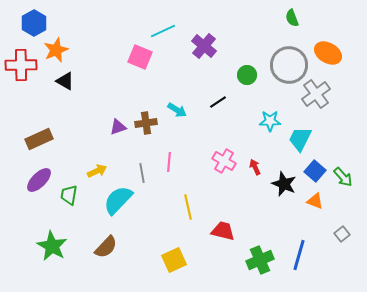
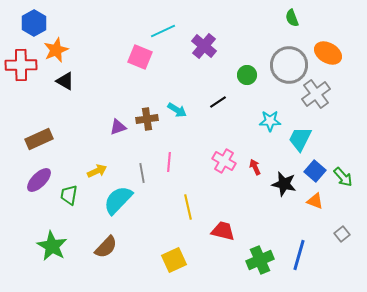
brown cross: moved 1 px right, 4 px up
black star: rotated 10 degrees counterclockwise
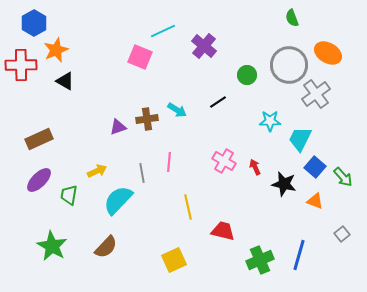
blue square: moved 4 px up
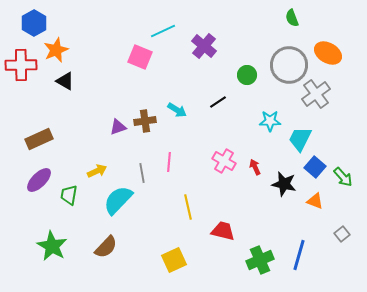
brown cross: moved 2 px left, 2 px down
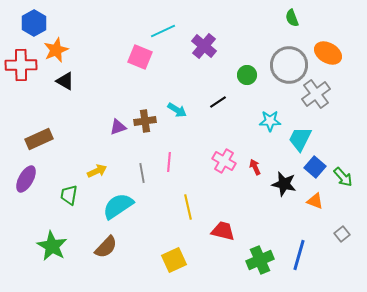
purple ellipse: moved 13 px left, 1 px up; rotated 16 degrees counterclockwise
cyan semicircle: moved 6 px down; rotated 12 degrees clockwise
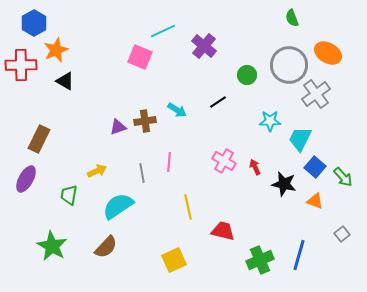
brown rectangle: rotated 40 degrees counterclockwise
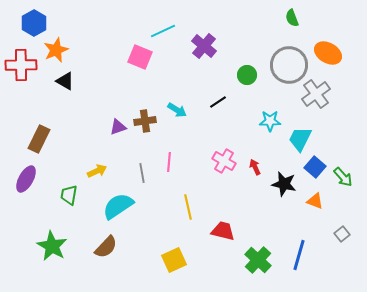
green cross: moved 2 px left; rotated 24 degrees counterclockwise
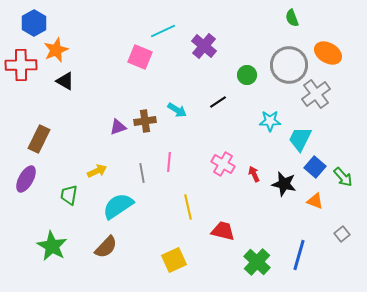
pink cross: moved 1 px left, 3 px down
red arrow: moved 1 px left, 7 px down
green cross: moved 1 px left, 2 px down
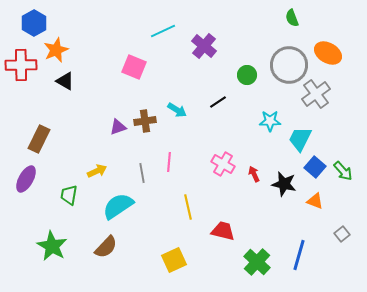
pink square: moved 6 px left, 10 px down
green arrow: moved 6 px up
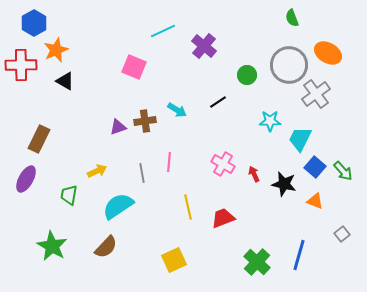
red trapezoid: moved 13 px up; rotated 35 degrees counterclockwise
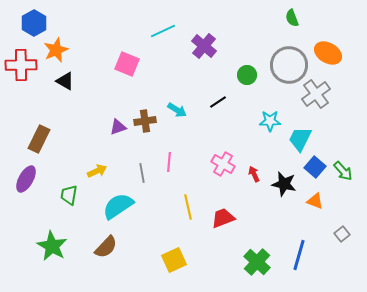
pink square: moved 7 px left, 3 px up
